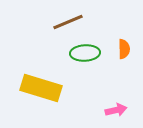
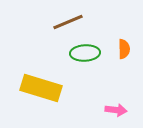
pink arrow: rotated 20 degrees clockwise
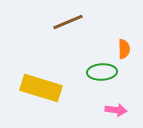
green ellipse: moved 17 px right, 19 px down
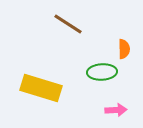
brown line: moved 2 px down; rotated 56 degrees clockwise
pink arrow: rotated 10 degrees counterclockwise
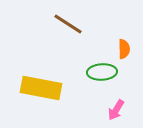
yellow rectangle: rotated 6 degrees counterclockwise
pink arrow: rotated 125 degrees clockwise
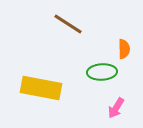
pink arrow: moved 2 px up
